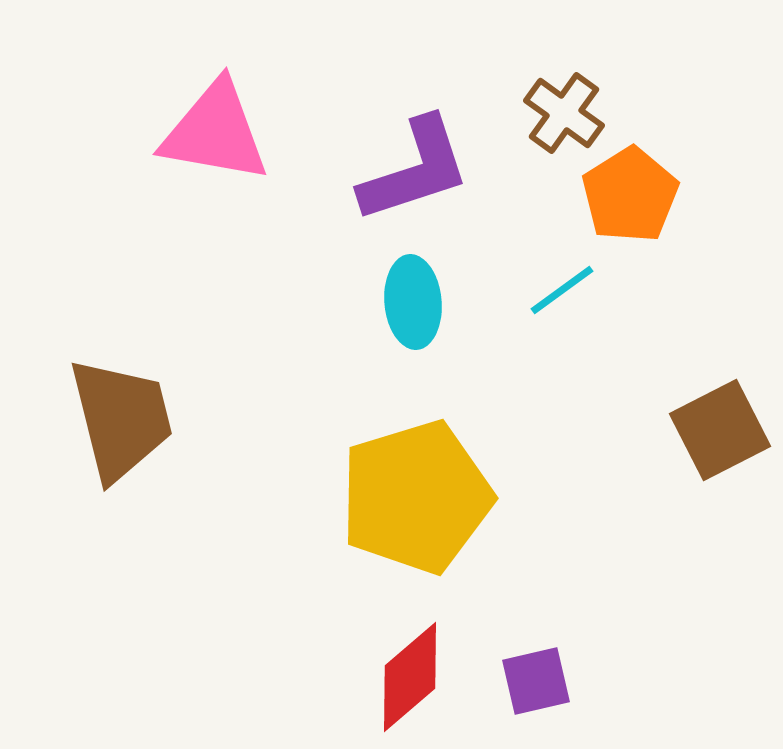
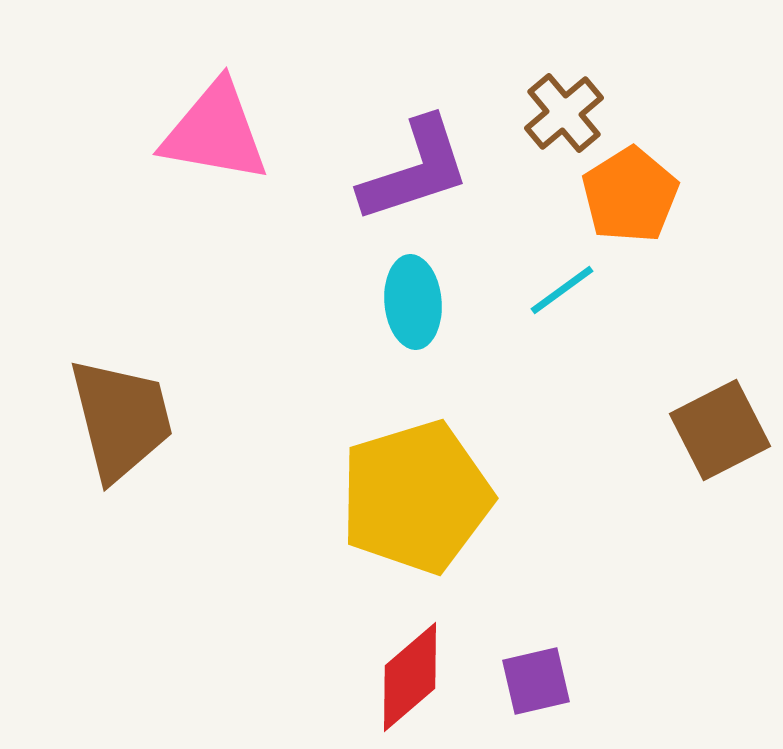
brown cross: rotated 14 degrees clockwise
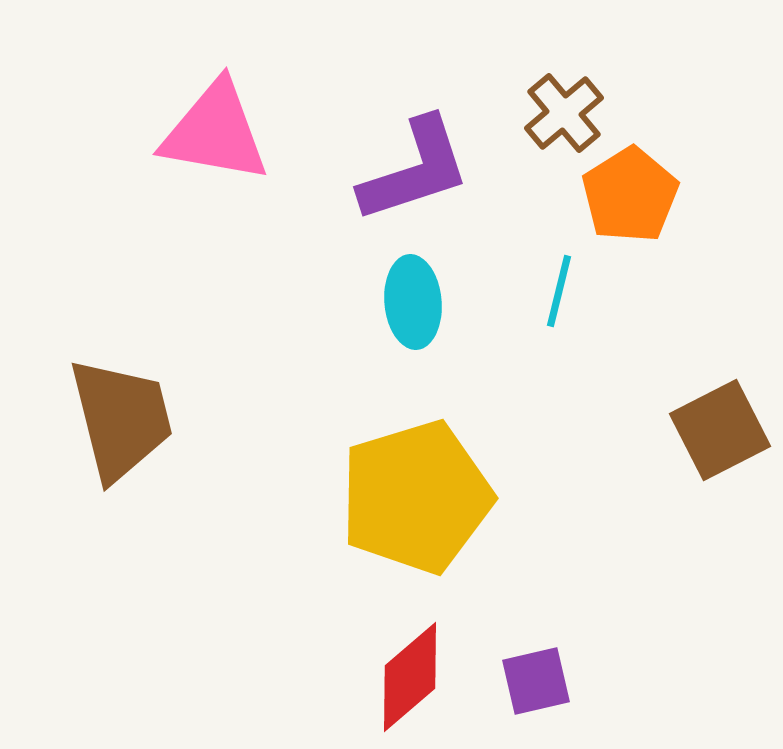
cyan line: moved 3 px left, 1 px down; rotated 40 degrees counterclockwise
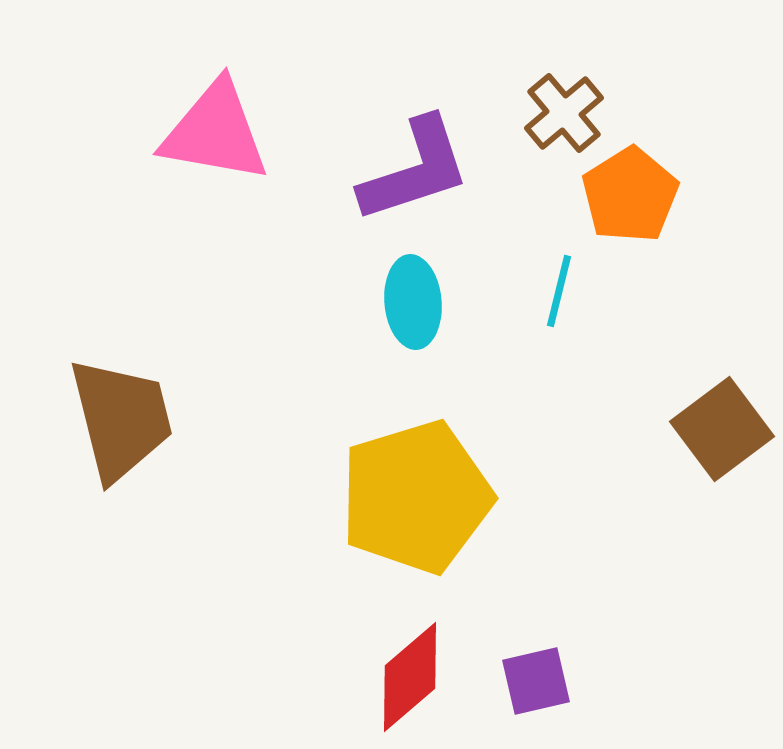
brown square: moved 2 px right, 1 px up; rotated 10 degrees counterclockwise
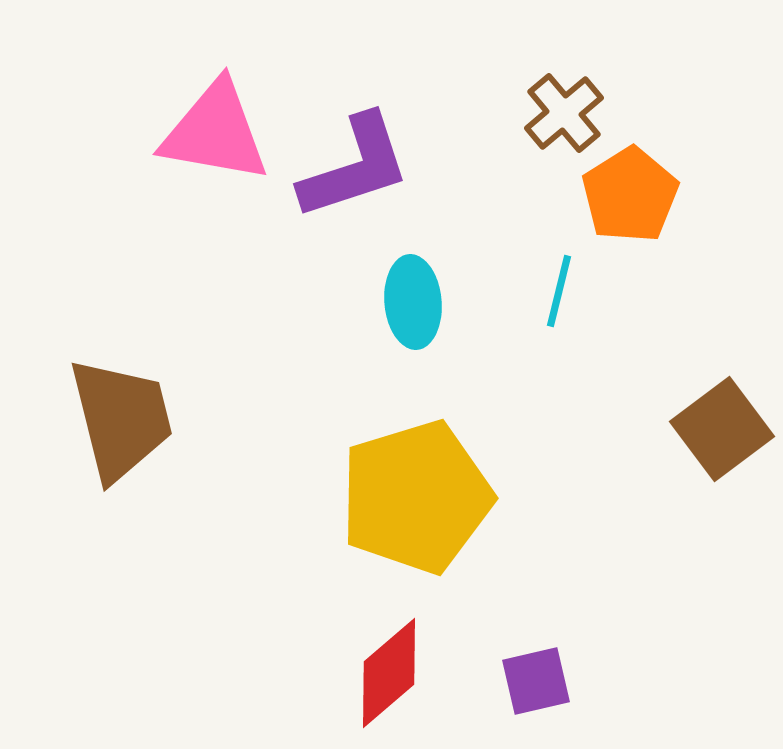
purple L-shape: moved 60 px left, 3 px up
red diamond: moved 21 px left, 4 px up
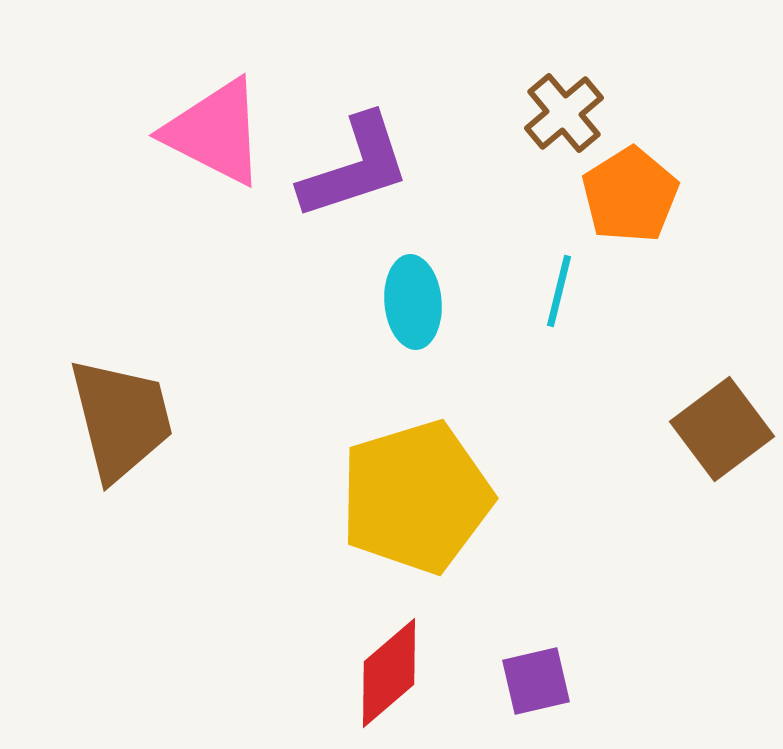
pink triangle: rotated 17 degrees clockwise
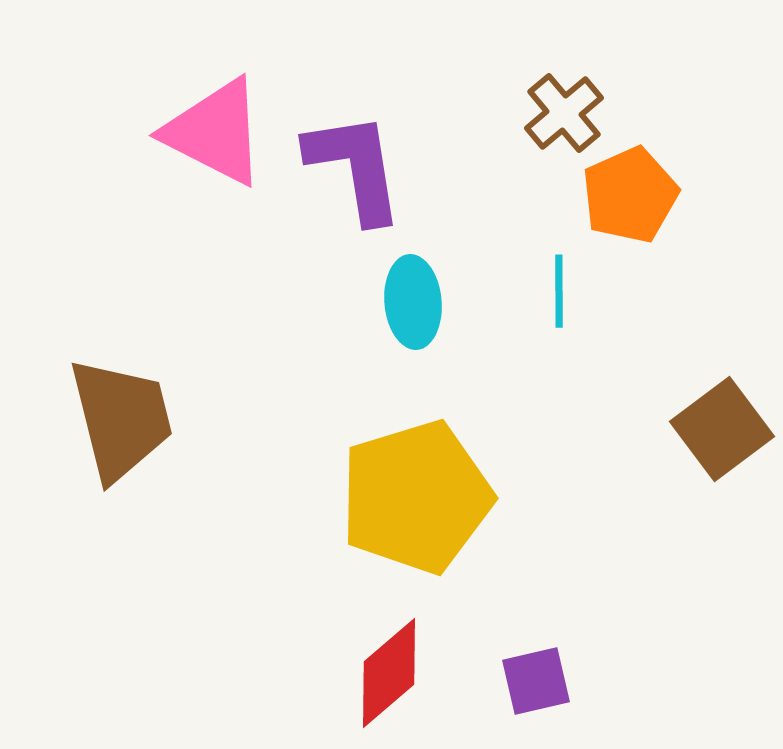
purple L-shape: rotated 81 degrees counterclockwise
orange pentagon: rotated 8 degrees clockwise
cyan line: rotated 14 degrees counterclockwise
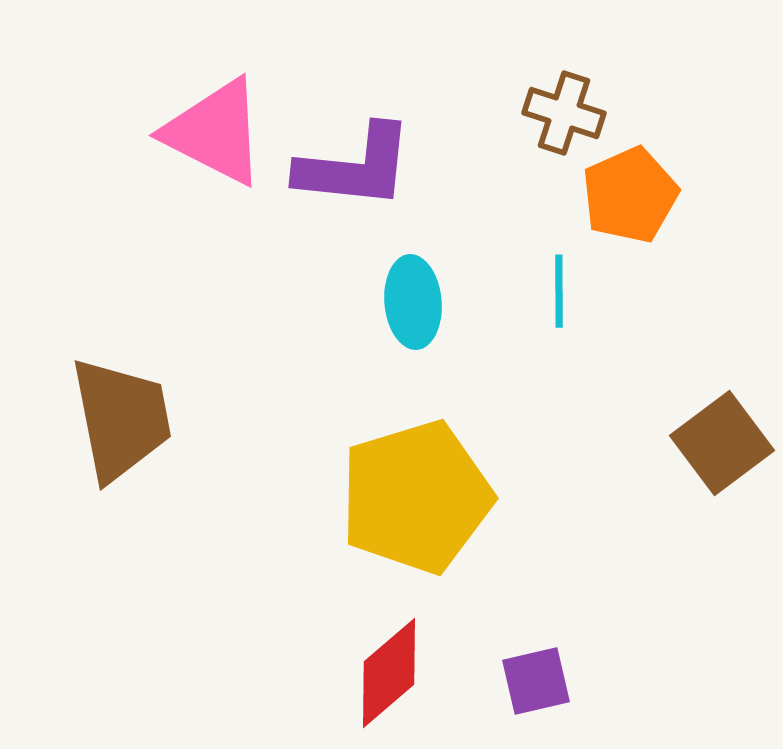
brown cross: rotated 32 degrees counterclockwise
purple L-shape: rotated 105 degrees clockwise
brown trapezoid: rotated 3 degrees clockwise
brown square: moved 14 px down
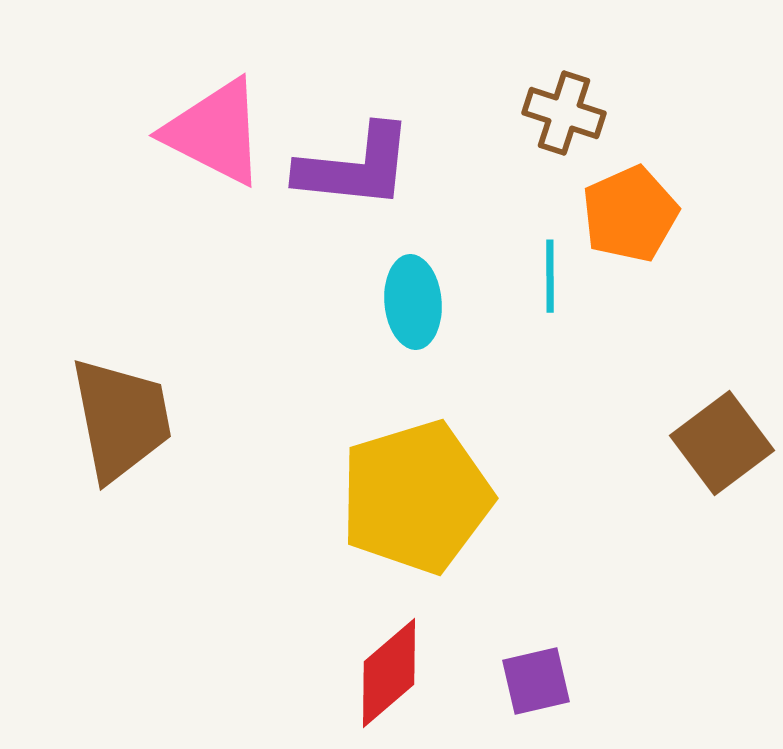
orange pentagon: moved 19 px down
cyan line: moved 9 px left, 15 px up
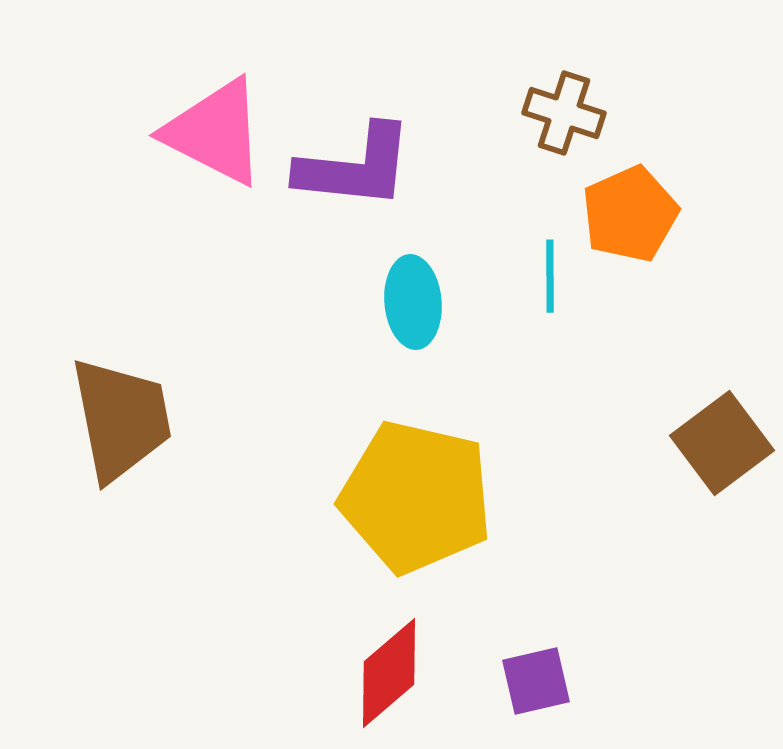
yellow pentagon: rotated 30 degrees clockwise
